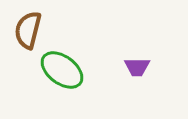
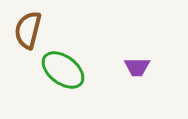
green ellipse: moved 1 px right
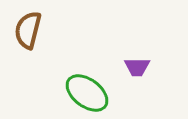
green ellipse: moved 24 px right, 23 px down
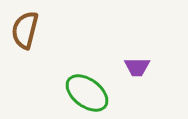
brown semicircle: moved 3 px left
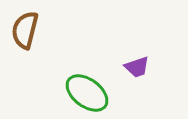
purple trapezoid: rotated 20 degrees counterclockwise
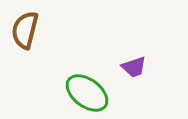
purple trapezoid: moved 3 px left
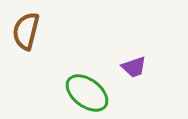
brown semicircle: moved 1 px right, 1 px down
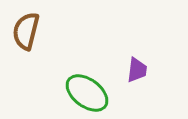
purple trapezoid: moved 3 px right, 3 px down; rotated 64 degrees counterclockwise
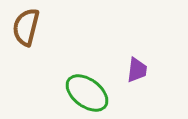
brown semicircle: moved 4 px up
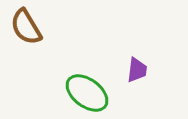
brown semicircle: rotated 45 degrees counterclockwise
